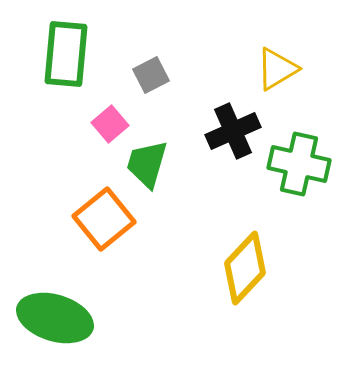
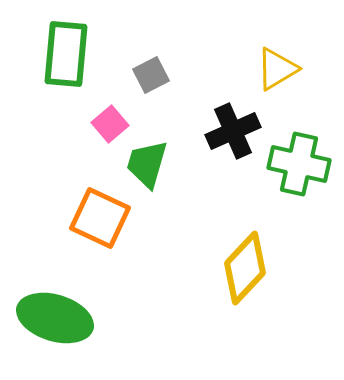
orange square: moved 4 px left, 1 px up; rotated 26 degrees counterclockwise
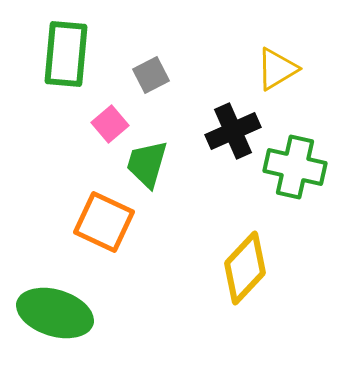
green cross: moved 4 px left, 3 px down
orange square: moved 4 px right, 4 px down
green ellipse: moved 5 px up
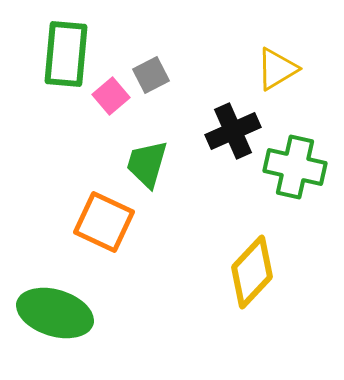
pink square: moved 1 px right, 28 px up
yellow diamond: moved 7 px right, 4 px down
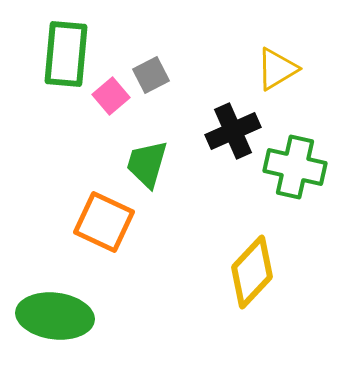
green ellipse: moved 3 px down; rotated 10 degrees counterclockwise
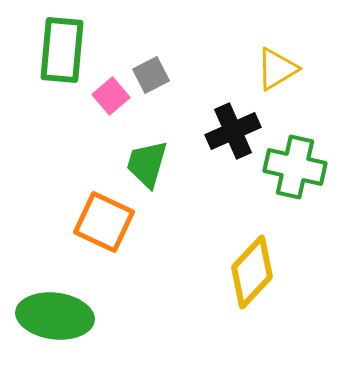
green rectangle: moved 4 px left, 4 px up
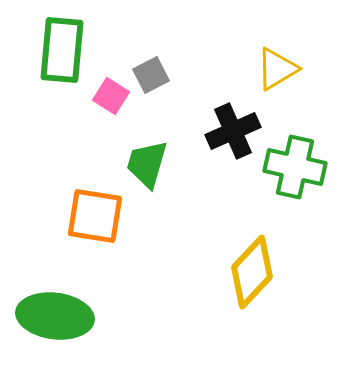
pink square: rotated 18 degrees counterclockwise
orange square: moved 9 px left, 6 px up; rotated 16 degrees counterclockwise
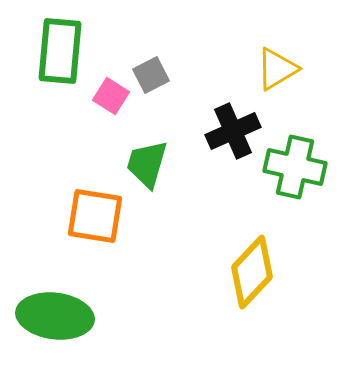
green rectangle: moved 2 px left, 1 px down
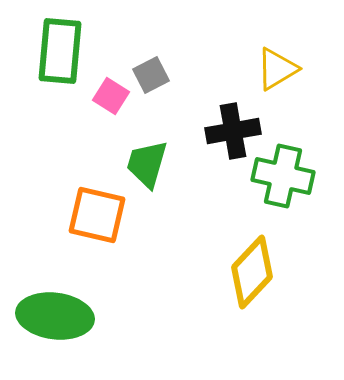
black cross: rotated 14 degrees clockwise
green cross: moved 12 px left, 9 px down
orange square: moved 2 px right, 1 px up; rotated 4 degrees clockwise
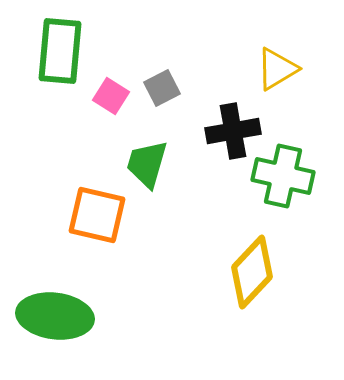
gray square: moved 11 px right, 13 px down
